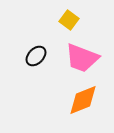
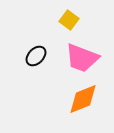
orange diamond: moved 1 px up
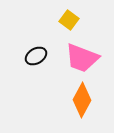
black ellipse: rotated 15 degrees clockwise
orange diamond: moved 1 px left, 1 px down; rotated 40 degrees counterclockwise
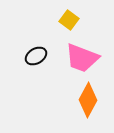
orange diamond: moved 6 px right
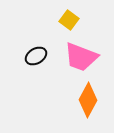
pink trapezoid: moved 1 px left, 1 px up
